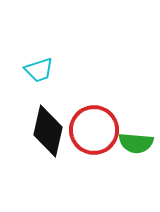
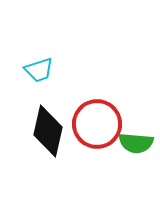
red circle: moved 3 px right, 6 px up
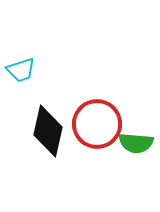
cyan trapezoid: moved 18 px left
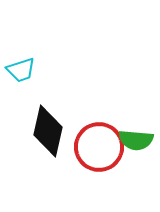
red circle: moved 2 px right, 23 px down
green semicircle: moved 3 px up
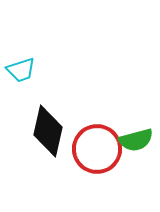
green semicircle: rotated 20 degrees counterclockwise
red circle: moved 2 px left, 2 px down
